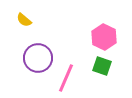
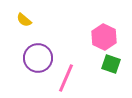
green square: moved 9 px right, 2 px up
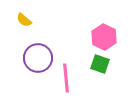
green square: moved 11 px left
pink line: rotated 28 degrees counterclockwise
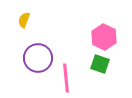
yellow semicircle: rotated 70 degrees clockwise
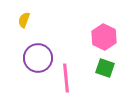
green square: moved 5 px right, 4 px down
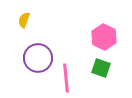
green square: moved 4 px left
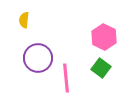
yellow semicircle: rotated 14 degrees counterclockwise
green square: rotated 18 degrees clockwise
